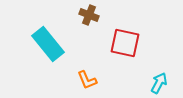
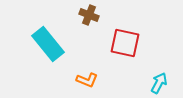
orange L-shape: rotated 45 degrees counterclockwise
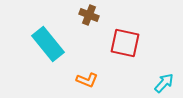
cyan arrow: moved 5 px right; rotated 15 degrees clockwise
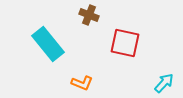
orange L-shape: moved 5 px left, 3 px down
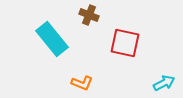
cyan rectangle: moved 4 px right, 5 px up
cyan arrow: rotated 20 degrees clockwise
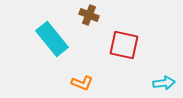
red square: moved 1 px left, 2 px down
cyan arrow: rotated 20 degrees clockwise
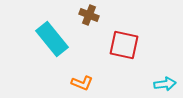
cyan arrow: moved 1 px right, 1 px down
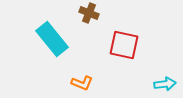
brown cross: moved 2 px up
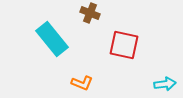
brown cross: moved 1 px right
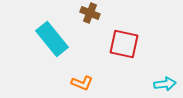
red square: moved 1 px up
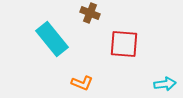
red square: rotated 8 degrees counterclockwise
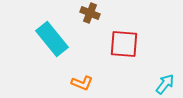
cyan arrow: rotated 45 degrees counterclockwise
